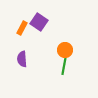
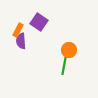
orange rectangle: moved 4 px left, 2 px down
orange circle: moved 4 px right
purple semicircle: moved 1 px left, 18 px up
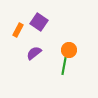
purple semicircle: moved 13 px right, 12 px down; rotated 56 degrees clockwise
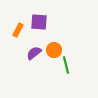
purple square: rotated 30 degrees counterclockwise
orange circle: moved 15 px left
green line: moved 2 px right, 1 px up; rotated 24 degrees counterclockwise
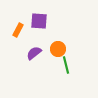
purple square: moved 1 px up
orange circle: moved 4 px right, 1 px up
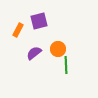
purple square: rotated 18 degrees counterclockwise
green line: rotated 12 degrees clockwise
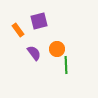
orange rectangle: rotated 64 degrees counterclockwise
orange circle: moved 1 px left
purple semicircle: rotated 91 degrees clockwise
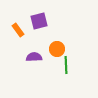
purple semicircle: moved 4 px down; rotated 56 degrees counterclockwise
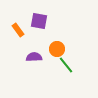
purple square: rotated 24 degrees clockwise
green line: rotated 36 degrees counterclockwise
